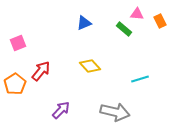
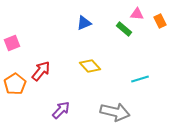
pink square: moved 6 px left
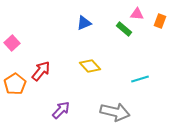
orange rectangle: rotated 48 degrees clockwise
pink square: rotated 21 degrees counterclockwise
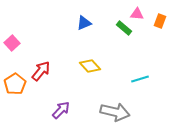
green rectangle: moved 1 px up
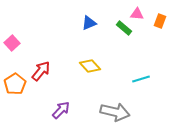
blue triangle: moved 5 px right
cyan line: moved 1 px right
